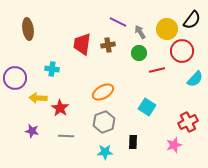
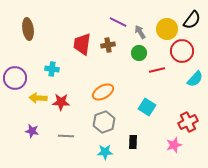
red star: moved 1 px right, 6 px up; rotated 30 degrees counterclockwise
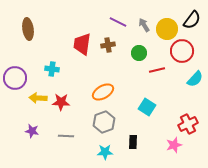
gray arrow: moved 4 px right, 7 px up
red cross: moved 2 px down
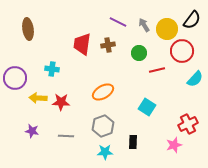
gray hexagon: moved 1 px left, 4 px down
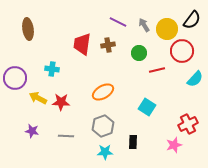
yellow arrow: rotated 24 degrees clockwise
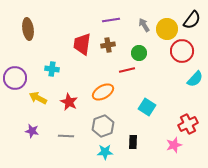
purple line: moved 7 px left, 2 px up; rotated 36 degrees counterclockwise
red line: moved 30 px left
red star: moved 8 px right; rotated 24 degrees clockwise
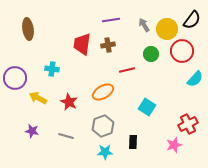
green circle: moved 12 px right, 1 px down
gray line: rotated 14 degrees clockwise
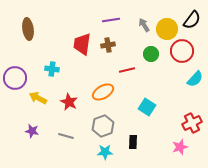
red cross: moved 4 px right, 1 px up
pink star: moved 6 px right, 2 px down
